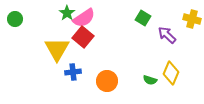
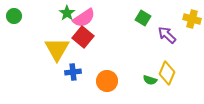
green circle: moved 1 px left, 3 px up
yellow diamond: moved 4 px left
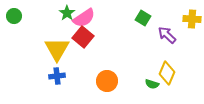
yellow cross: rotated 12 degrees counterclockwise
blue cross: moved 16 px left, 4 px down
green semicircle: moved 2 px right, 4 px down
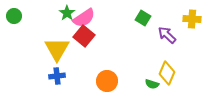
red square: moved 1 px right, 1 px up
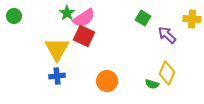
red square: rotated 15 degrees counterclockwise
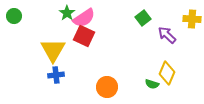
green square: rotated 21 degrees clockwise
yellow triangle: moved 4 px left, 1 px down
blue cross: moved 1 px left, 1 px up
orange circle: moved 6 px down
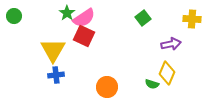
purple arrow: moved 4 px right, 9 px down; rotated 126 degrees clockwise
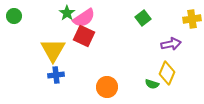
yellow cross: rotated 12 degrees counterclockwise
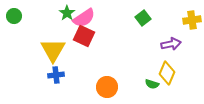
yellow cross: moved 1 px down
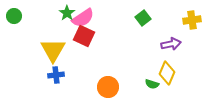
pink semicircle: moved 1 px left
orange circle: moved 1 px right
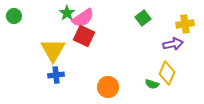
yellow cross: moved 7 px left, 4 px down
purple arrow: moved 2 px right
